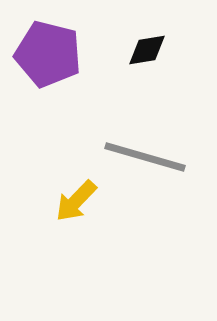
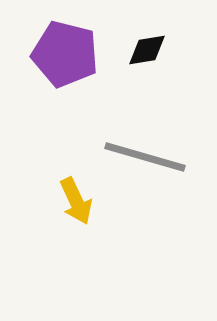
purple pentagon: moved 17 px right
yellow arrow: rotated 69 degrees counterclockwise
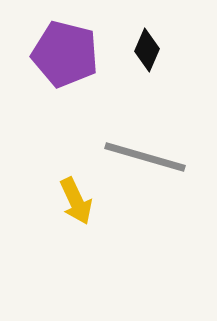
black diamond: rotated 57 degrees counterclockwise
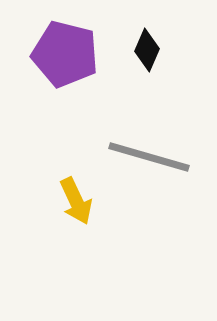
gray line: moved 4 px right
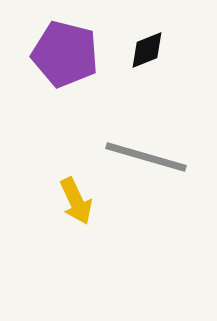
black diamond: rotated 45 degrees clockwise
gray line: moved 3 px left
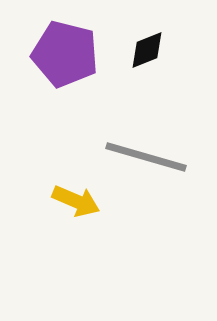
yellow arrow: rotated 42 degrees counterclockwise
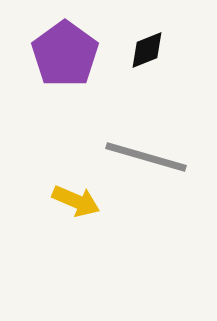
purple pentagon: rotated 22 degrees clockwise
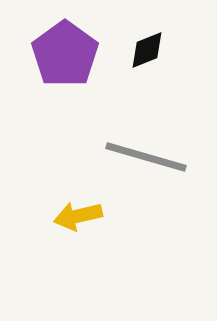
yellow arrow: moved 2 px right, 15 px down; rotated 144 degrees clockwise
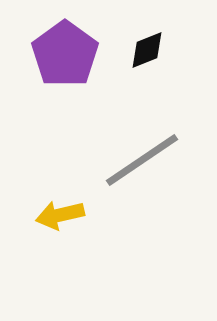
gray line: moved 4 px left, 3 px down; rotated 50 degrees counterclockwise
yellow arrow: moved 18 px left, 1 px up
